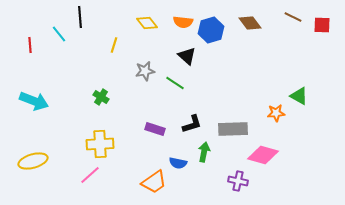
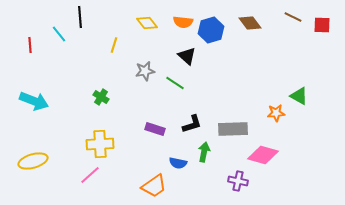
orange trapezoid: moved 4 px down
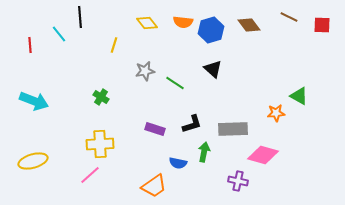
brown line: moved 4 px left
brown diamond: moved 1 px left, 2 px down
black triangle: moved 26 px right, 13 px down
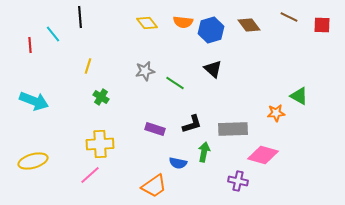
cyan line: moved 6 px left
yellow line: moved 26 px left, 21 px down
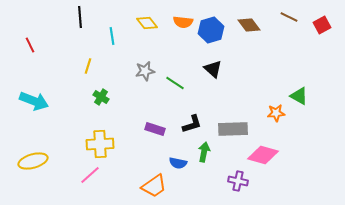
red square: rotated 30 degrees counterclockwise
cyan line: moved 59 px right, 2 px down; rotated 30 degrees clockwise
red line: rotated 21 degrees counterclockwise
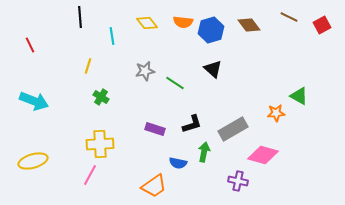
gray rectangle: rotated 28 degrees counterclockwise
pink line: rotated 20 degrees counterclockwise
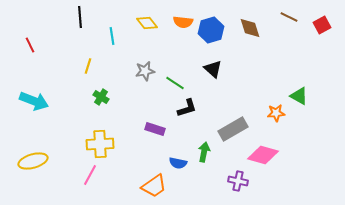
brown diamond: moved 1 px right, 3 px down; rotated 20 degrees clockwise
black L-shape: moved 5 px left, 16 px up
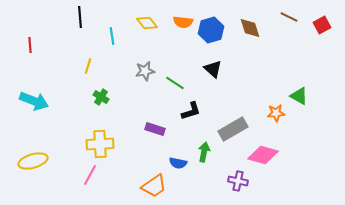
red line: rotated 21 degrees clockwise
black L-shape: moved 4 px right, 3 px down
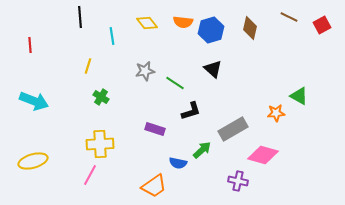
brown diamond: rotated 30 degrees clockwise
green arrow: moved 2 px left, 2 px up; rotated 36 degrees clockwise
